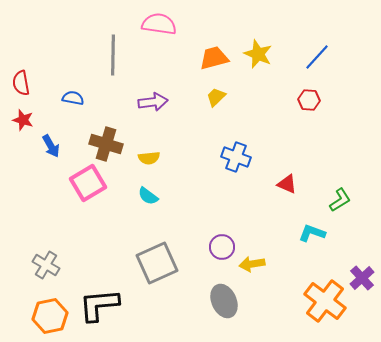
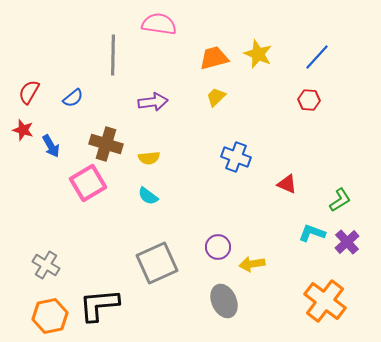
red semicircle: moved 8 px right, 9 px down; rotated 40 degrees clockwise
blue semicircle: rotated 130 degrees clockwise
red star: moved 10 px down
purple circle: moved 4 px left
purple cross: moved 15 px left, 36 px up
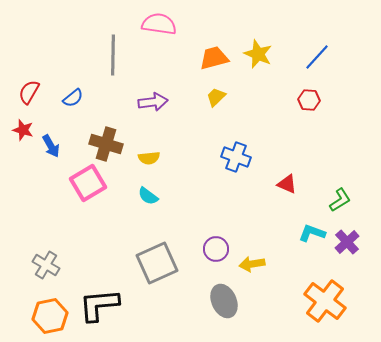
purple circle: moved 2 px left, 2 px down
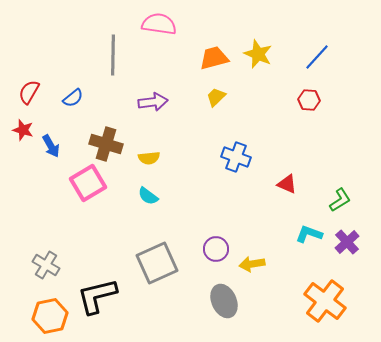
cyan L-shape: moved 3 px left, 1 px down
black L-shape: moved 2 px left, 9 px up; rotated 9 degrees counterclockwise
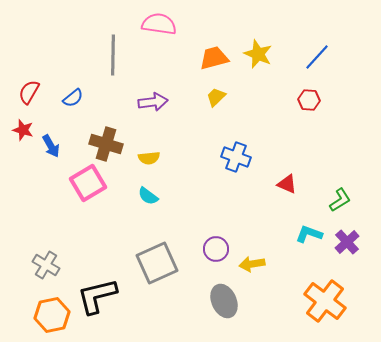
orange hexagon: moved 2 px right, 1 px up
